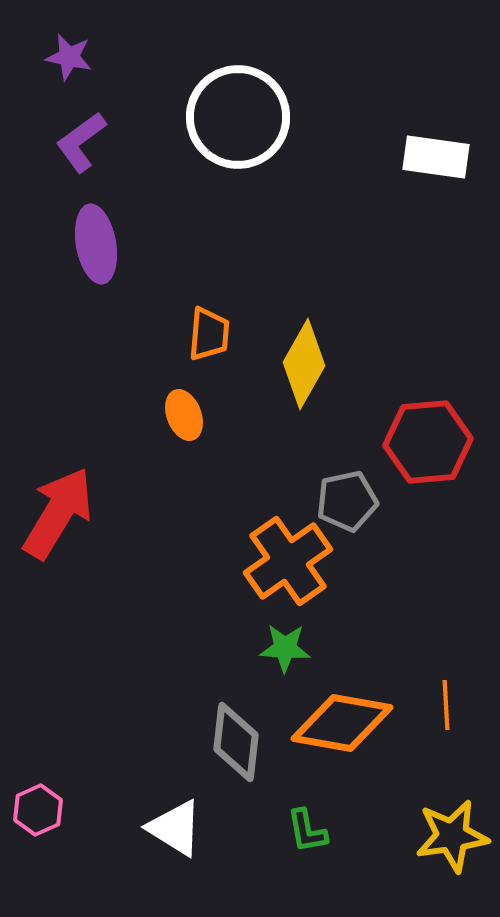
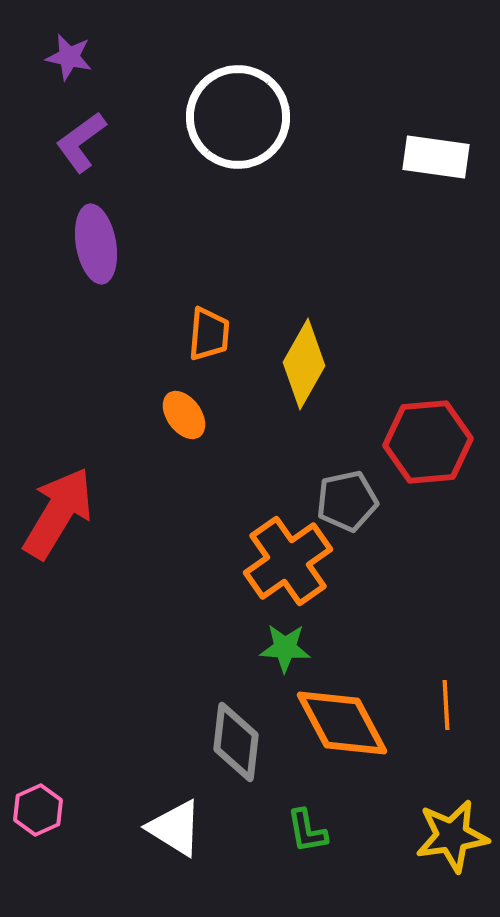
orange ellipse: rotated 15 degrees counterclockwise
orange diamond: rotated 52 degrees clockwise
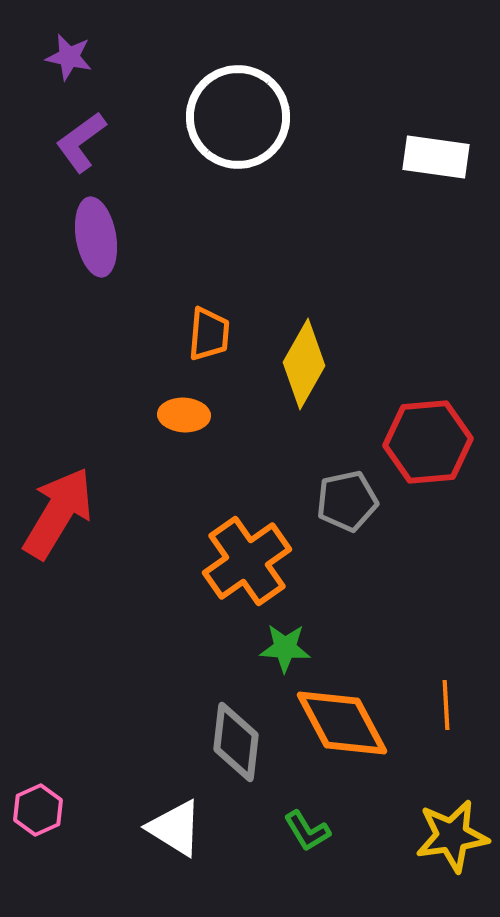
purple ellipse: moved 7 px up
orange ellipse: rotated 51 degrees counterclockwise
orange cross: moved 41 px left
green L-shape: rotated 21 degrees counterclockwise
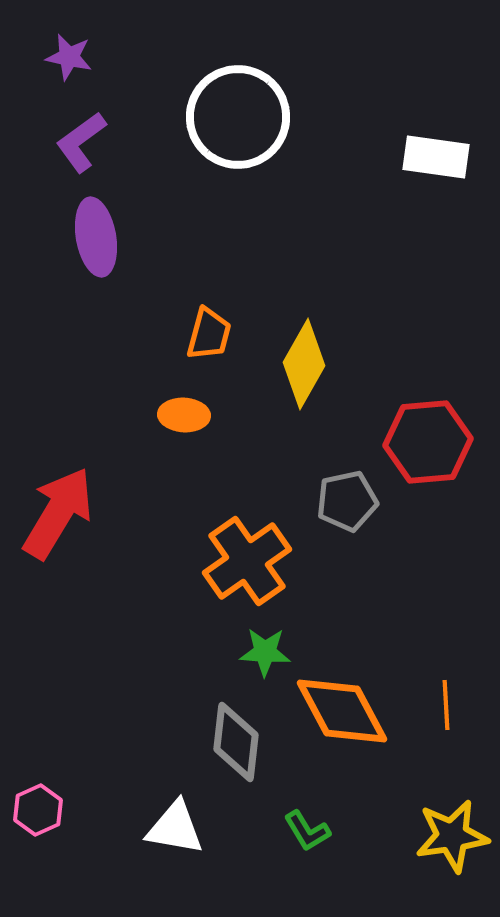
orange trapezoid: rotated 10 degrees clockwise
green star: moved 20 px left, 4 px down
orange diamond: moved 12 px up
white triangle: rotated 22 degrees counterclockwise
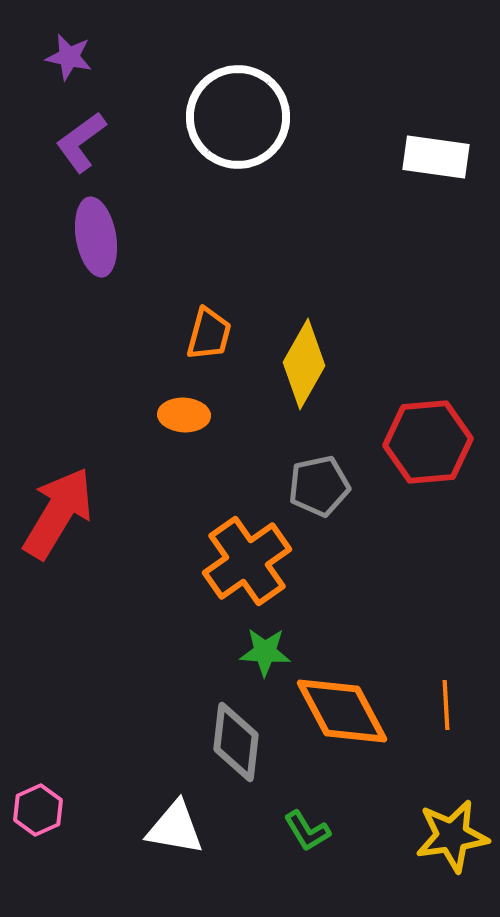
gray pentagon: moved 28 px left, 15 px up
